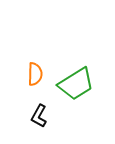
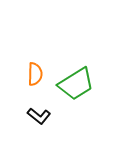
black L-shape: rotated 80 degrees counterclockwise
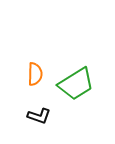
black L-shape: rotated 20 degrees counterclockwise
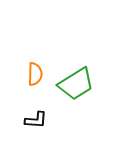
black L-shape: moved 3 px left, 4 px down; rotated 15 degrees counterclockwise
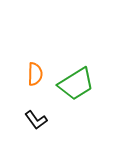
black L-shape: rotated 50 degrees clockwise
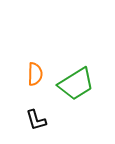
black L-shape: rotated 20 degrees clockwise
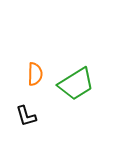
black L-shape: moved 10 px left, 4 px up
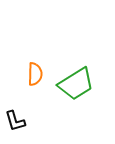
black L-shape: moved 11 px left, 5 px down
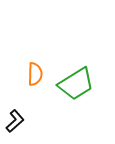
black L-shape: rotated 115 degrees counterclockwise
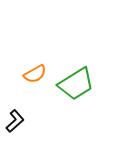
orange semicircle: rotated 60 degrees clockwise
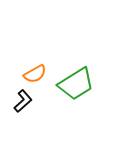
black L-shape: moved 8 px right, 20 px up
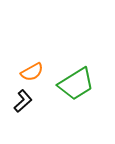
orange semicircle: moved 3 px left, 2 px up
